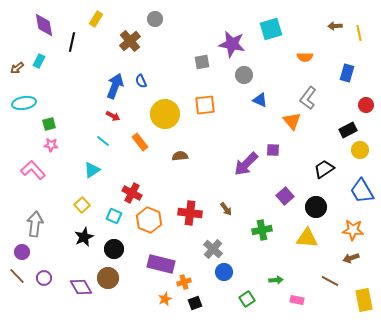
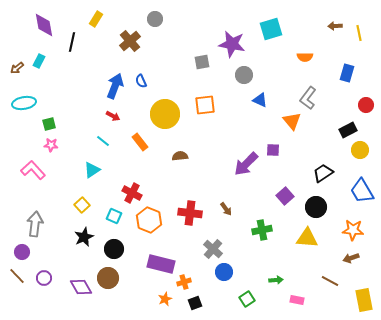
black trapezoid at (324, 169): moved 1 px left, 4 px down
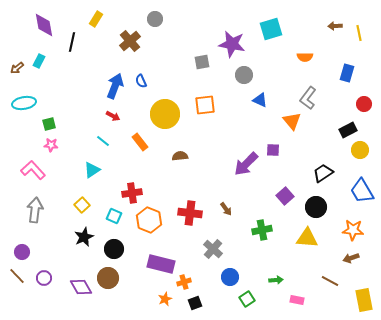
red circle at (366, 105): moved 2 px left, 1 px up
red cross at (132, 193): rotated 36 degrees counterclockwise
gray arrow at (35, 224): moved 14 px up
blue circle at (224, 272): moved 6 px right, 5 px down
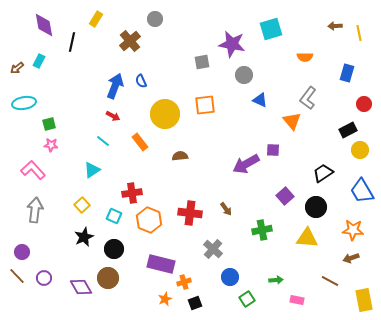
purple arrow at (246, 164): rotated 16 degrees clockwise
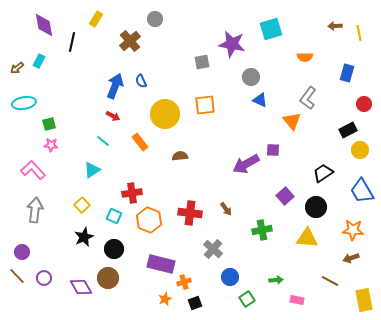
gray circle at (244, 75): moved 7 px right, 2 px down
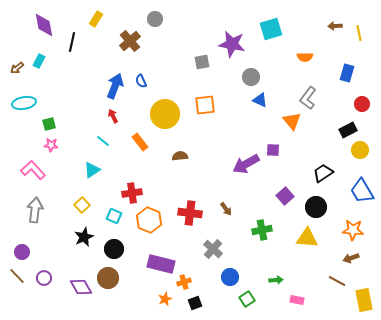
red circle at (364, 104): moved 2 px left
red arrow at (113, 116): rotated 144 degrees counterclockwise
brown line at (330, 281): moved 7 px right
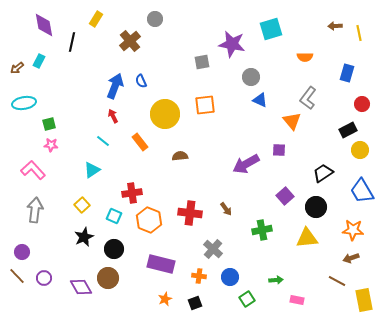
purple square at (273, 150): moved 6 px right
yellow triangle at (307, 238): rotated 10 degrees counterclockwise
orange cross at (184, 282): moved 15 px right, 6 px up; rotated 24 degrees clockwise
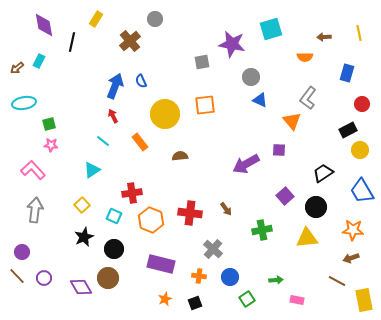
brown arrow at (335, 26): moved 11 px left, 11 px down
orange hexagon at (149, 220): moved 2 px right
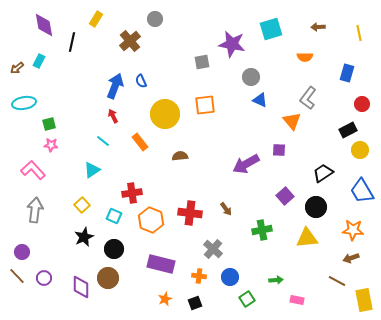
brown arrow at (324, 37): moved 6 px left, 10 px up
purple diamond at (81, 287): rotated 30 degrees clockwise
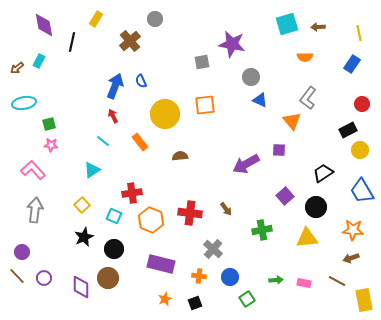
cyan square at (271, 29): moved 16 px right, 5 px up
blue rectangle at (347, 73): moved 5 px right, 9 px up; rotated 18 degrees clockwise
pink rectangle at (297, 300): moved 7 px right, 17 px up
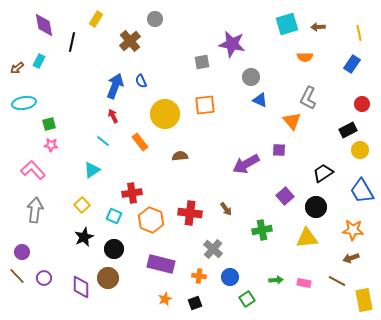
gray L-shape at (308, 98): rotated 10 degrees counterclockwise
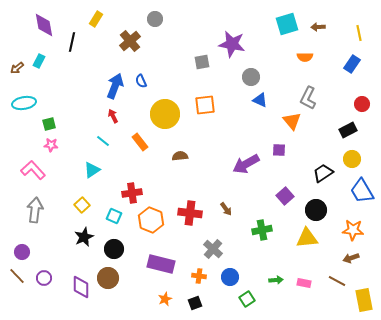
yellow circle at (360, 150): moved 8 px left, 9 px down
black circle at (316, 207): moved 3 px down
